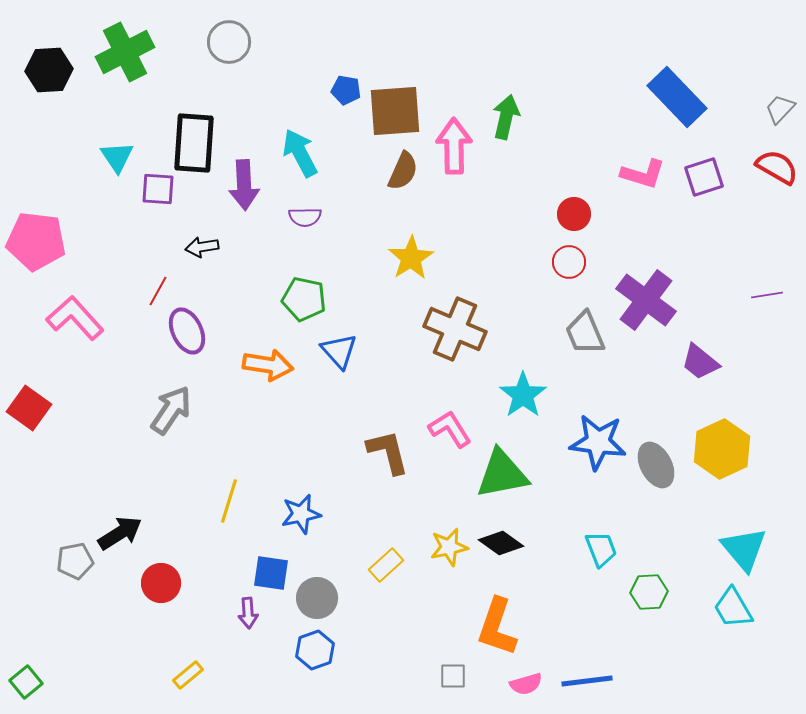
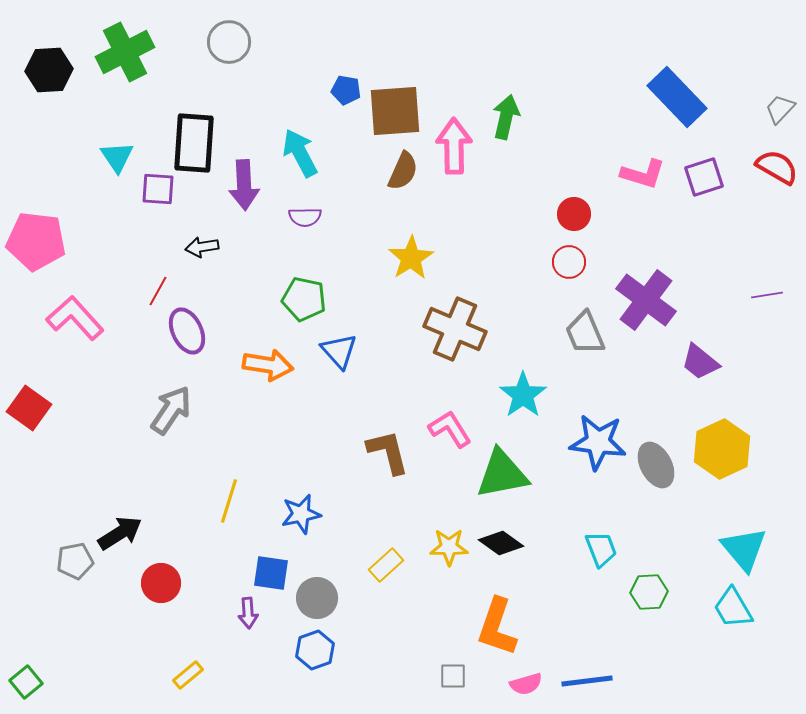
yellow star at (449, 547): rotated 12 degrees clockwise
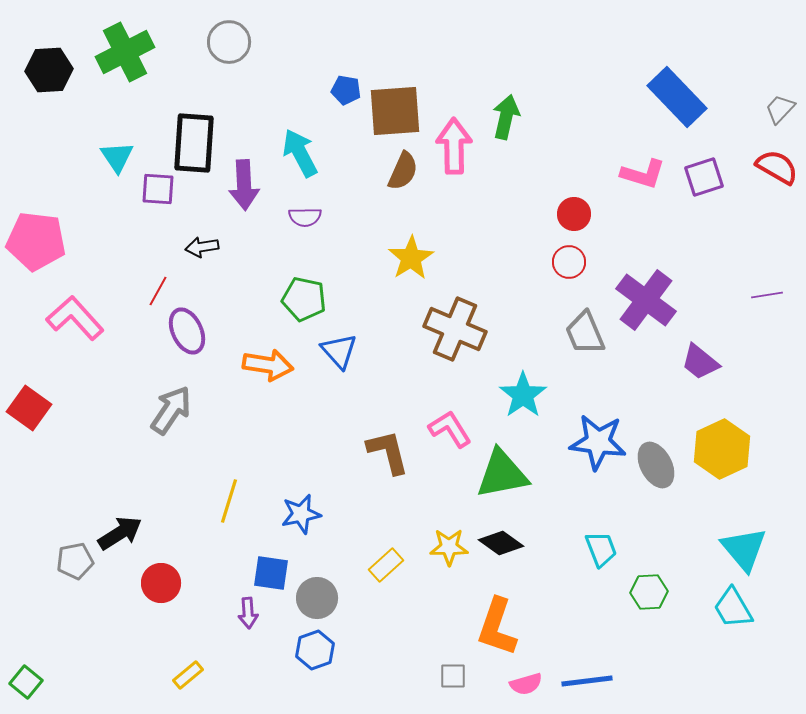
green square at (26, 682): rotated 12 degrees counterclockwise
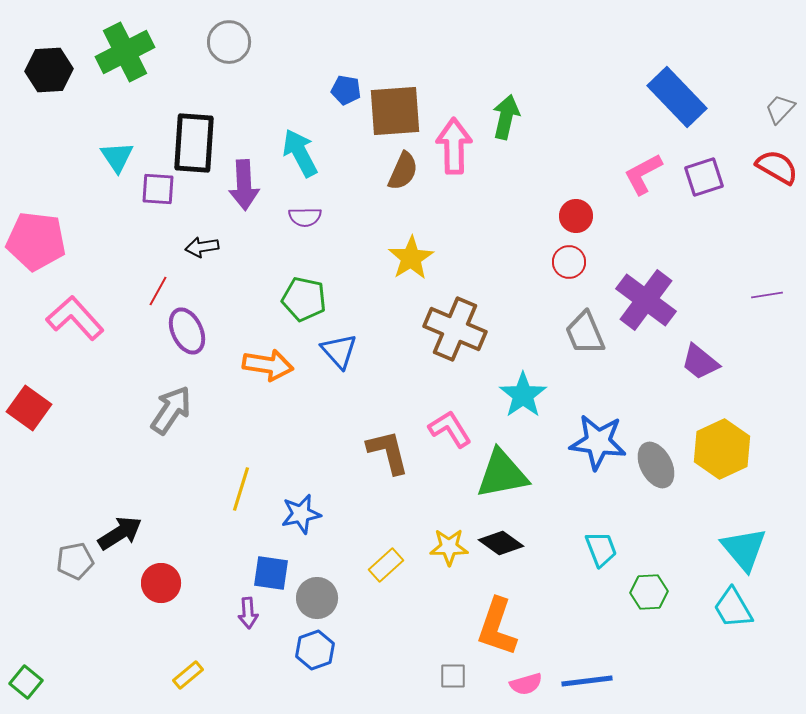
pink L-shape at (643, 174): rotated 135 degrees clockwise
red circle at (574, 214): moved 2 px right, 2 px down
yellow line at (229, 501): moved 12 px right, 12 px up
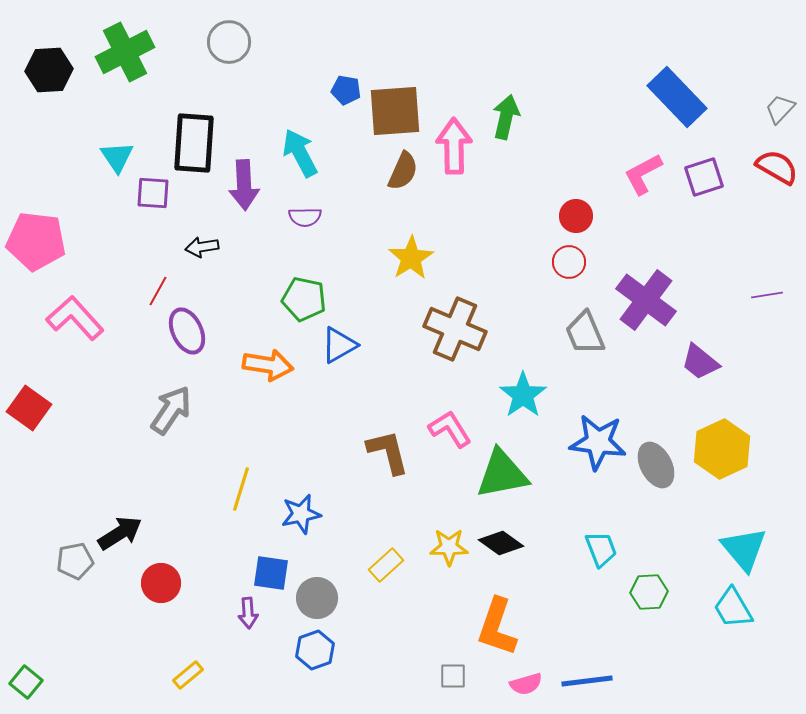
purple square at (158, 189): moved 5 px left, 4 px down
blue triangle at (339, 351): moved 6 px up; rotated 42 degrees clockwise
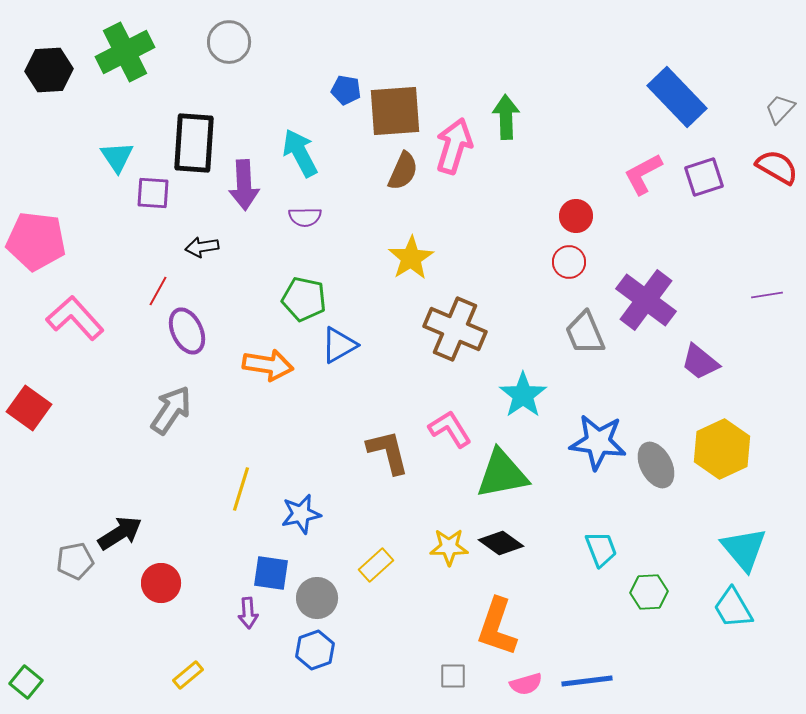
green arrow at (506, 117): rotated 15 degrees counterclockwise
pink arrow at (454, 146): rotated 18 degrees clockwise
yellow rectangle at (386, 565): moved 10 px left
